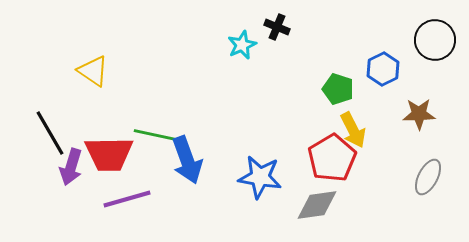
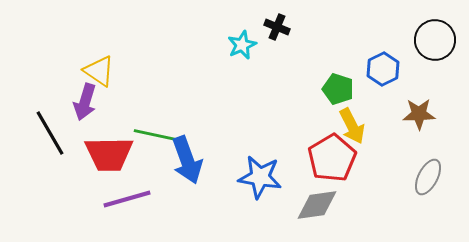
yellow triangle: moved 6 px right
yellow arrow: moved 1 px left, 4 px up
purple arrow: moved 14 px right, 65 px up
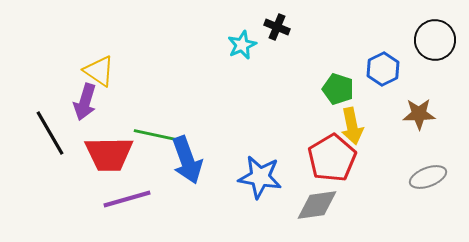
yellow arrow: rotated 15 degrees clockwise
gray ellipse: rotated 42 degrees clockwise
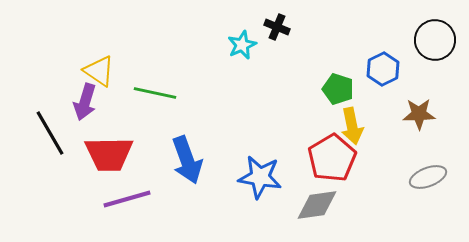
green line: moved 42 px up
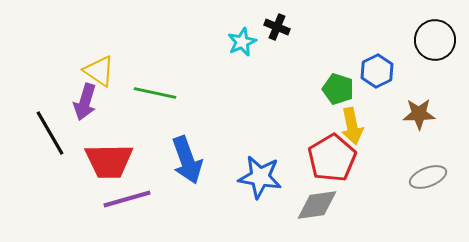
cyan star: moved 3 px up
blue hexagon: moved 6 px left, 2 px down
red trapezoid: moved 7 px down
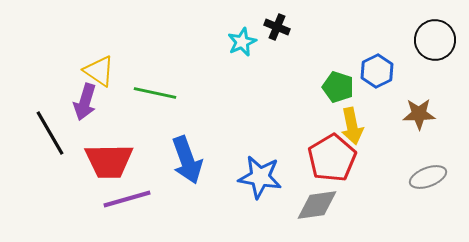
green pentagon: moved 2 px up
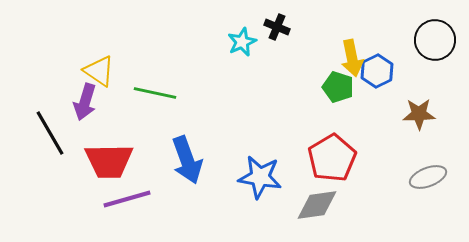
yellow arrow: moved 68 px up
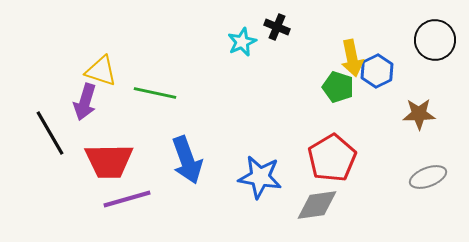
yellow triangle: moved 2 px right; rotated 16 degrees counterclockwise
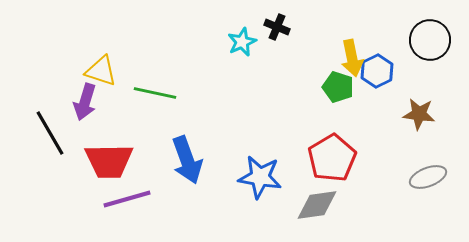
black circle: moved 5 px left
brown star: rotated 8 degrees clockwise
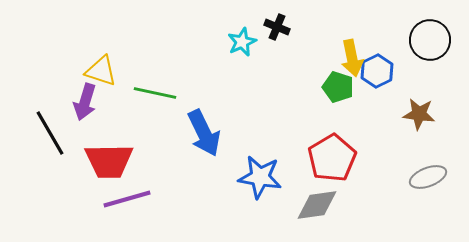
blue arrow: moved 17 px right, 27 px up; rotated 6 degrees counterclockwise
